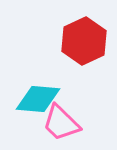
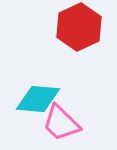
red hexagon: moved 5 px left, 14 px up
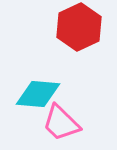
cyan diamond: moved 5 px up
